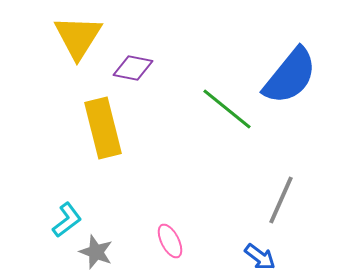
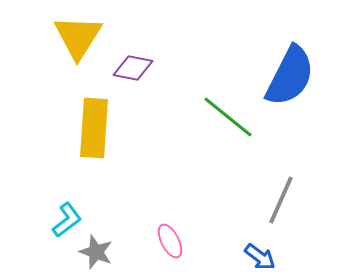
blue semicircle: rotated 12 degrees counterclockwise
green line: moved 1 px right, 8 px down
yellow rectangle: moved 9 px left; rotated 18 degrees clockwise
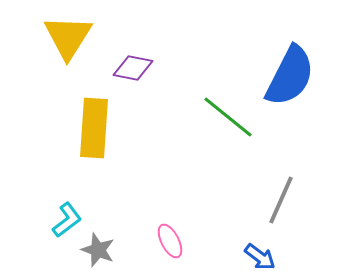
yellow triangle: moved 10 px left
gray star: moved 2 px right, 2 px up
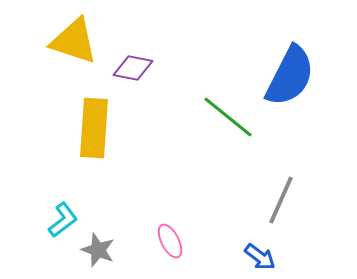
yellow triangle: moved 6 px right, 4 px down; rotated 44 degrees counterclockwise
cyan L-shape: moved 4 px left
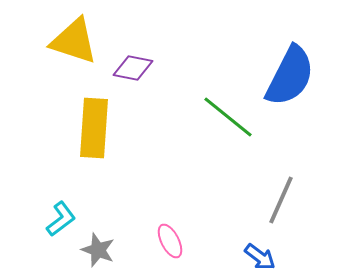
cyan L-shape: moved 2 px left, 1 px up
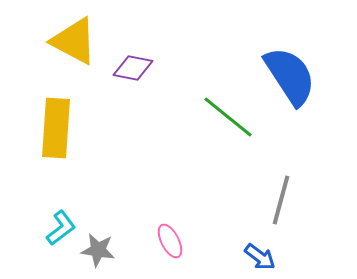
yellow triangle: rotated 10 degrees clockwise
blue semicircle: rotated 60 degrees counterclockwise
yellow rectangle: moved 38 px left
gray line: rotated 9 degrees counterclockwise
cyan L-shape: moved 9 px down
gray star: rotated 12 degrees counterclockwise
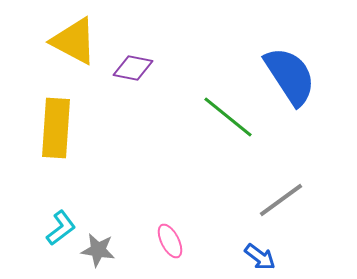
gray line: rotated 39 degrees clockwise
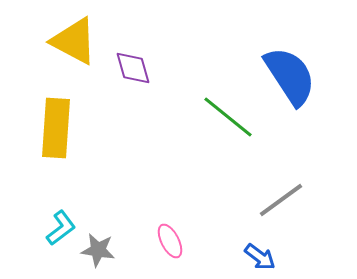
purple diamond: rotated 63 degrees clockwise
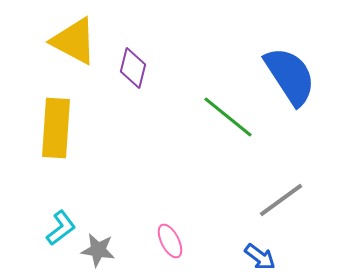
purple diamond: rotated 30 degrees clockwise
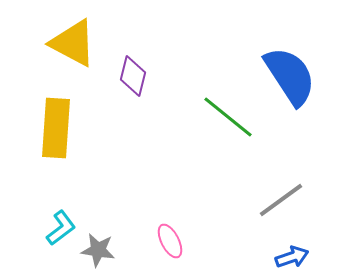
yellow triangle: moved 1 px left, 2 px down
purple diamond: moved 8 px down
blue arrow: moved 32 px right; rotated 56 degrees counterclockwise
